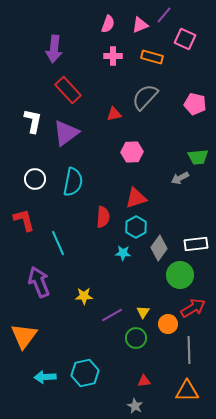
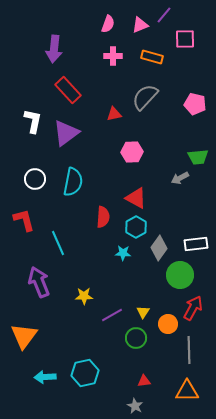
pink square at (185, 39): rotated 25 degrees counterclockwise
red triangle at (136, 198): rotated 45 degrees clockwise
red arrow at (193, 308): rotated 30 degrees counterclockwise
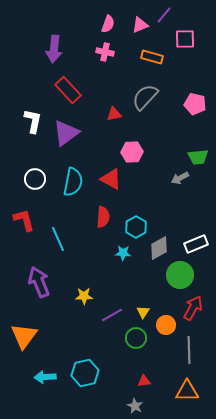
pink cross at (113, 56): moved 8 px left, 4 px up; rotated 12 degrees clockwise
red triangle at (136, 198): moved 25 px left, 19 px up
cyan line at (58, 243): moved 4 px up
white rectangle at (196, 244): rotated 15 degrees counterclockwise
gray diamond at (159, 248): rotated 25 degrees clockwise
orange circle at (168, 324): moved 2 px left, 1 px down
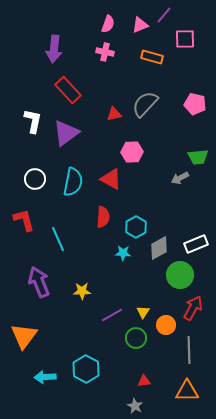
gray semicircle at (145, 97): moved 7 px down
yellow star at (84, 296): moved 2 px left, 5 px up
cyan hexagon at (85, 373): moved 1 px right, 4 px up; rotated 20 degrees counterclockwise
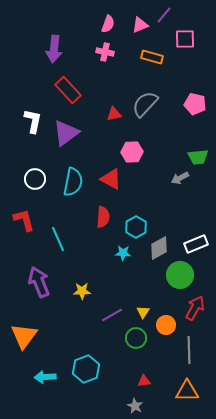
red arrow at (193, 308): moved 2 px right
cyan hexagon at (86, 369): rotated 12 degrees clockwise
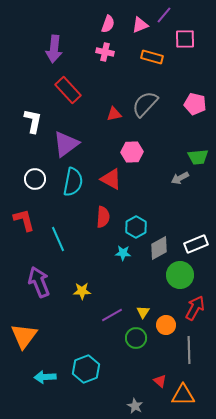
purple triangle at (66, 133): moved 11 px down
red triangle at (144, 381): moved 16 px right; rotated 48 degrees clockwise
orange triangle at (187, 391): moved 4 px left, 4 px down
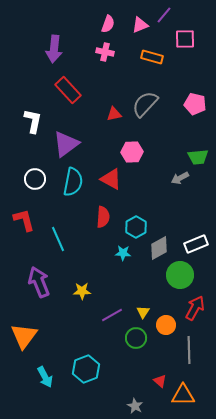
cyan arrow at (45, 377): rotated 115 degrees counterclockwise
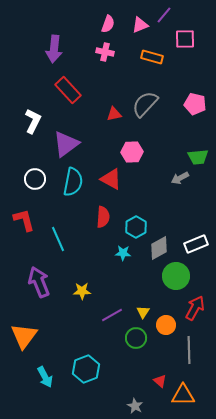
white L-shape at (33, 121): rotated 15 degrees clockwise
green circle at (180, 275): moved 4 px left, 1 px down
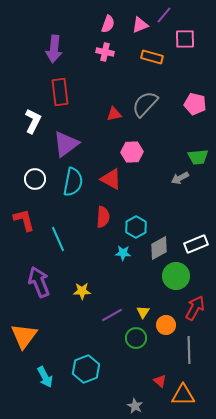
red rectangle at (68, 90): moved 8 px left, 2 px down; rotated 36 degrees clockwise
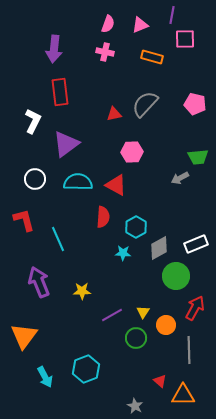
purple line at (164, 15): moved 8 px right; rotated 30 degrees counterclockwise
red triangle at (111, 179): moved 5 px right, 6 px down
cyan semicircle at (73, 182): moved 5 px right; rotated 100 degrees counterclockwise
